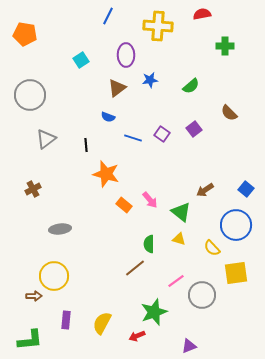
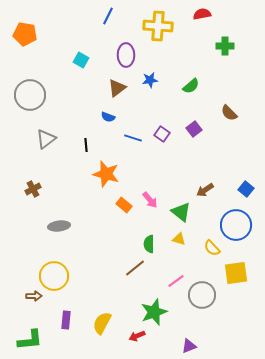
cyan square at (81, 60): rotated 28 degrees counterclockwise
gray ellipse at (60, 229): moved 1 px left, 3 px up
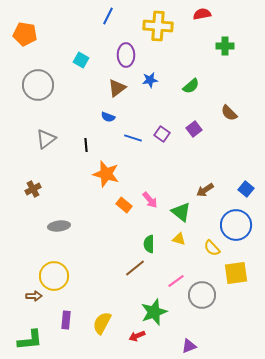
gray circle at (30, 95): moved 8 px right, 10 px up
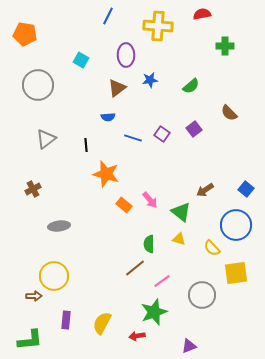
blue semicircle at (108, 117): rotated 24 degrees counterclockwise
pink line at (176, 281): moved 14 px left
red arrow at (137, 336): rotated 14 degrees clockwise
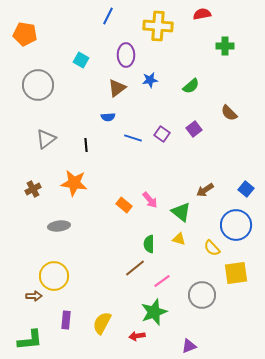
orange star at (106, 174): moved 32 px left, 9 px down; rotated 8 degrees counterclockwise
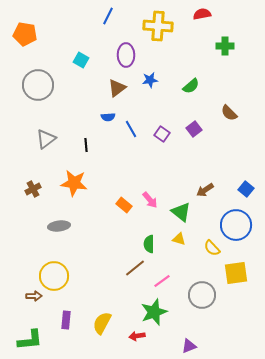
blue line at (133, 138): moved 2 px left, 9 px up; rotated 42 degrees clockwise
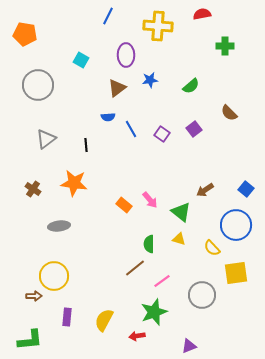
brown cross at (33, 189): rotated 28 degrees counterclockwise
purple rectangle at (66, 320): moved 1 px right, 3 px up
yellow semicircle at (102, 323): moved 2 px right, 3 px up
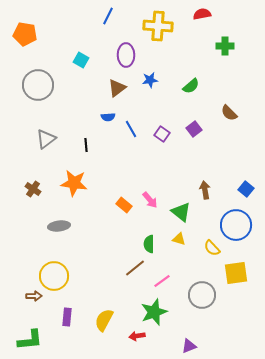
brown arrow at (205, 190): rotated 114 degrees clockwise
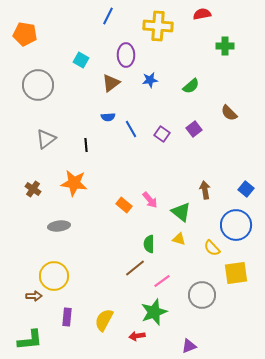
brown triangle at (117, 88): moved 6 px left, 5 px up
